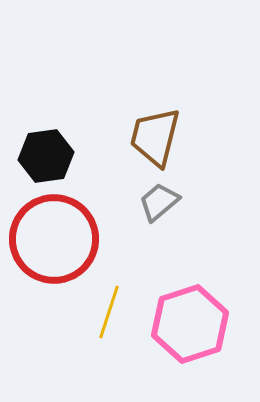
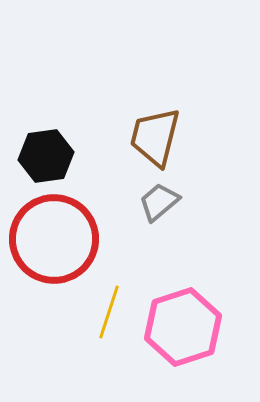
pink hexagon: moved 7 px left, 3 px down
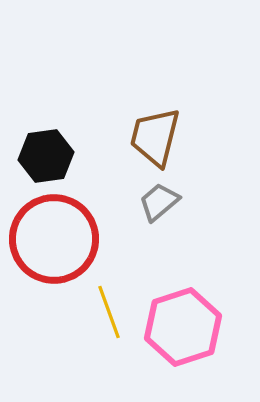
yellow line: rotated 38 degrees counterclockwise
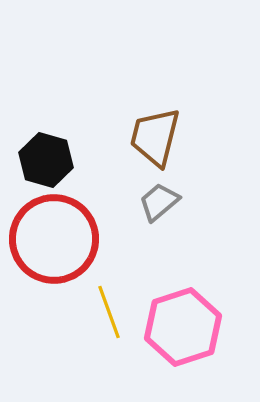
black hexagon: moved 4 px down; rotated 24 degrees clockwise
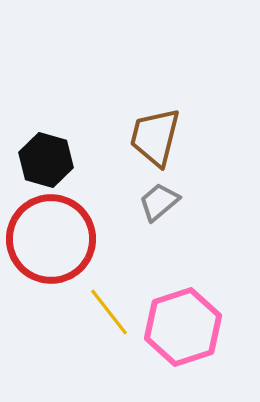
red circle: moved 3 px left
yellow line: rotated 18 degrees counterclockwise
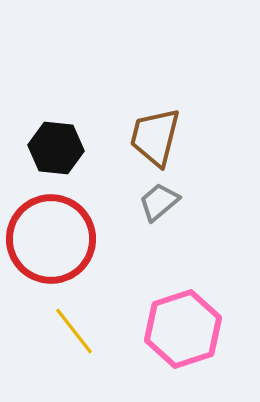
black hexagon: moved 10 px right, 12 px up; rotated 10 degrees counterclockwise
yellow line: moved 35 px left, 19 px down
pink hexagon: moved 2 px down
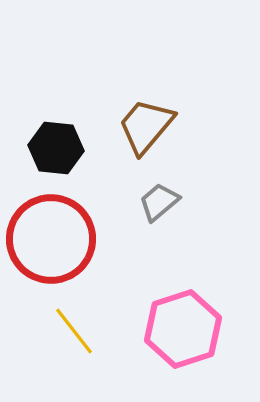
brown trapezoid: moved 9 px left, 11 px up; rotated 26 degrees clockwise
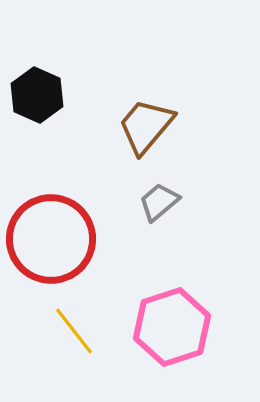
black hexagon: moved 19 px left, 53 px up; rotated 18 degrees clockwise
pink hexagon: moved 11 px left, 2 px up
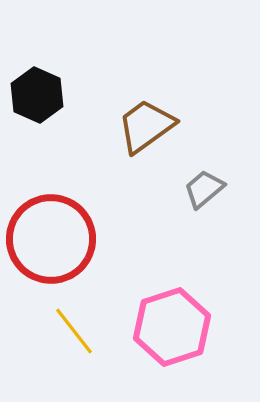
brown trapezoid: rotated 14 degrees clockwise
gray trapezoid: moved 45 px right, 13 px up
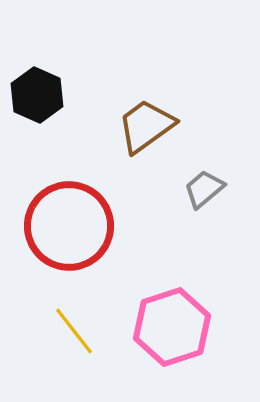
red circle: moved 18 px right, 13 px up
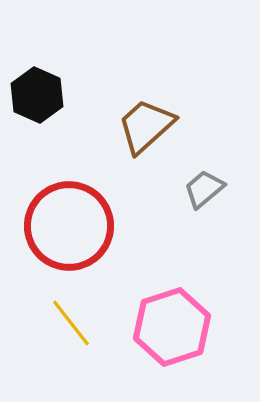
brown trapezoid: rotated 6 degrees counterclockwise
yellow line: moved 3 px left, 8 px up
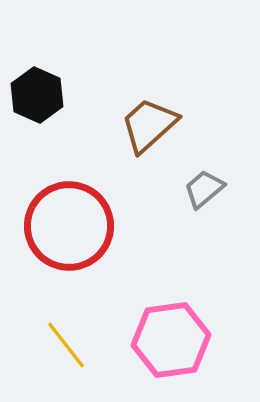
brown trapezoid: moved 3 px right, 1 px up
yellow line: moved 5 px left, 22 px down
pink hexagon: moved 1 px left, 13 px down; rotated 10 degrees clockwise
